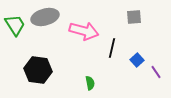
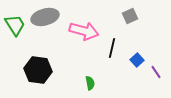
gray square: moved 4 px left, 1 px up; rotated 21 degrees counterclockwise
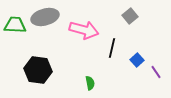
gray square: rotated 14 degrees counterclockwise
green trapezoid: rotated 55 degrees counterclockwise
pink arrow: moved 1 px up
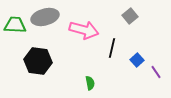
black hexagon: moved 9 px up
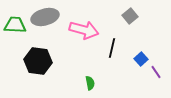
blue square: moved 4 px right, 1 px up
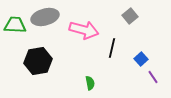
black hexagon: rotated 16 degrees counterclockwise
purple line: moved 3 px left, 5 px down
